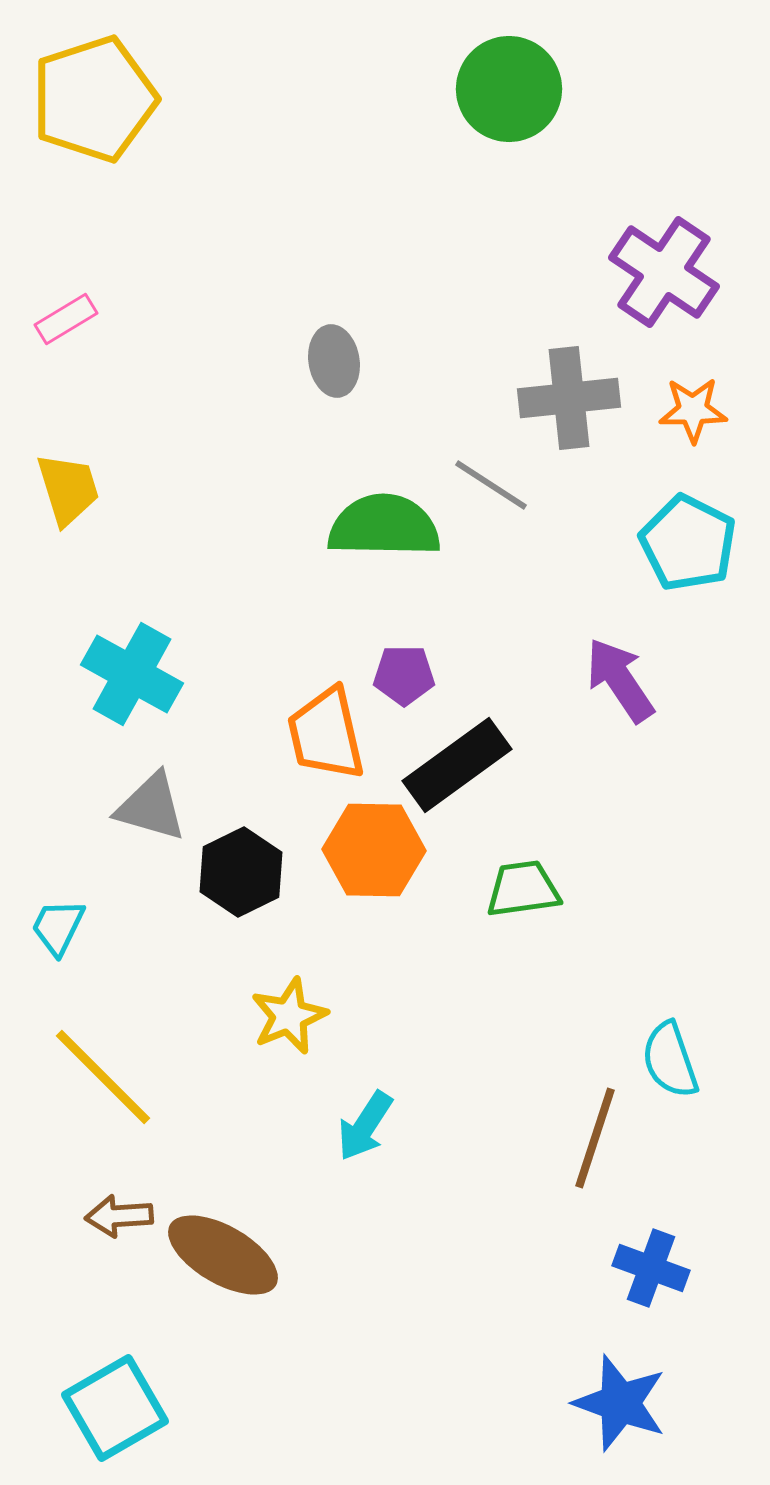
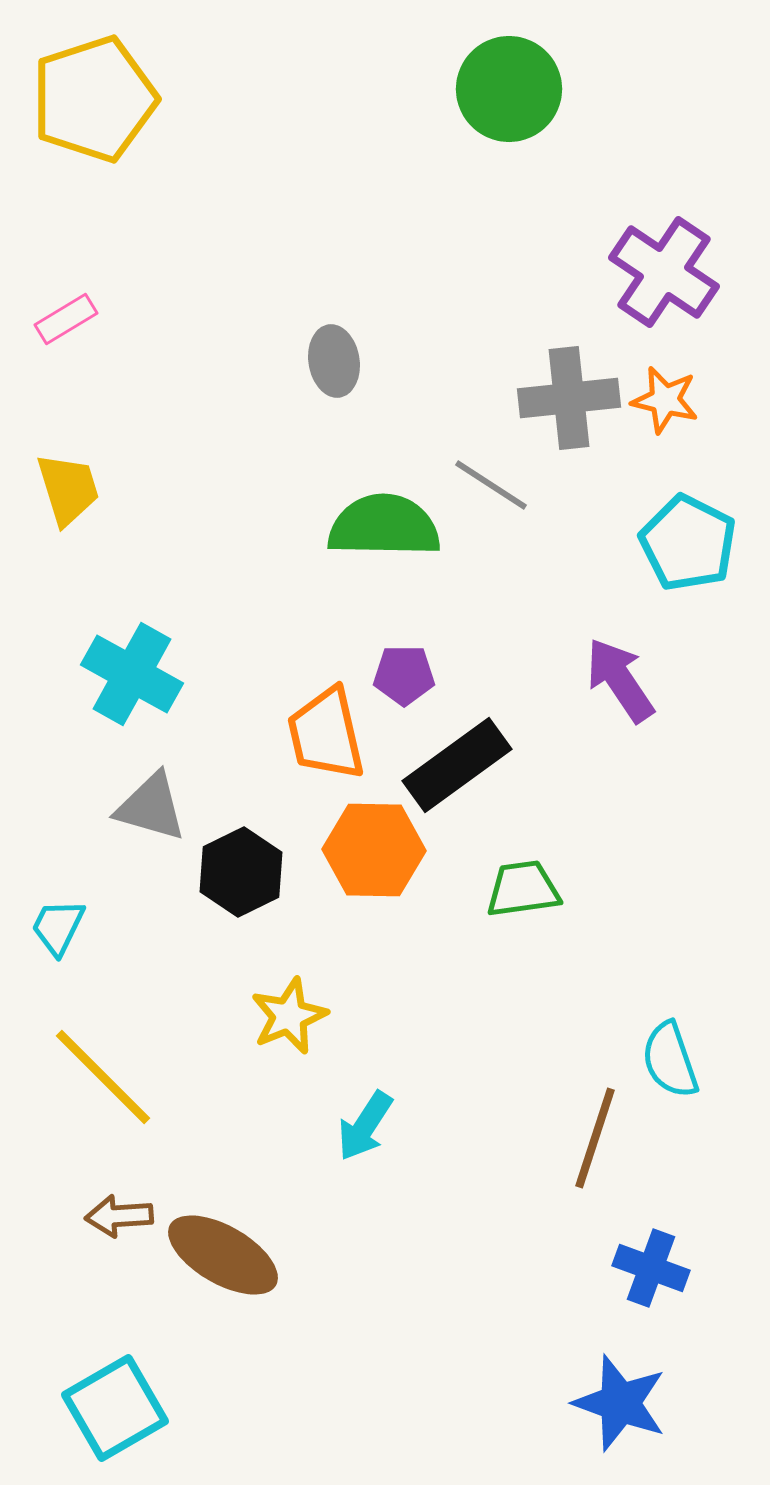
orange star: moved 28 px left, 10 px up; rotated 14 degrees clockwise
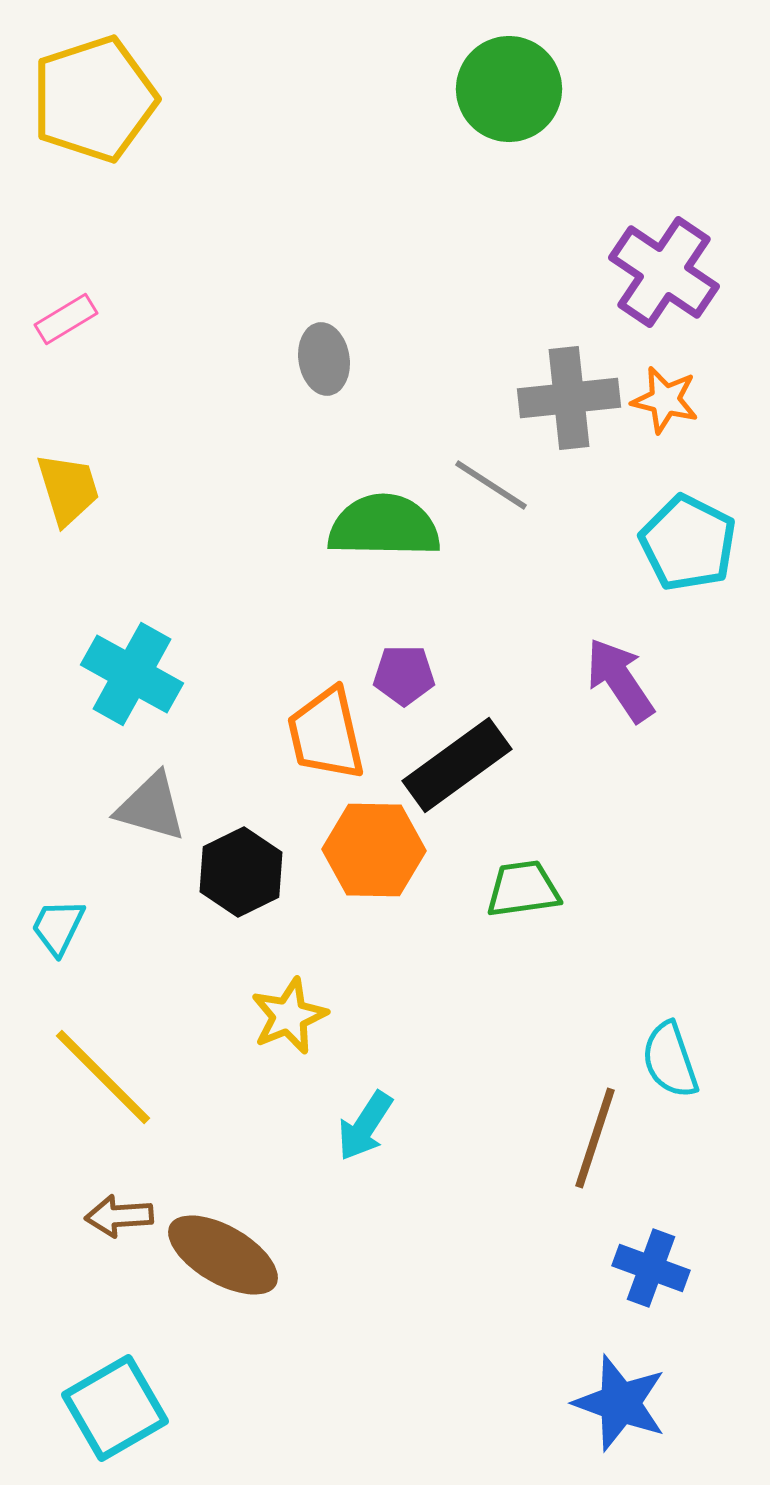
gray ellipse: moved 10 px left, 2 px up
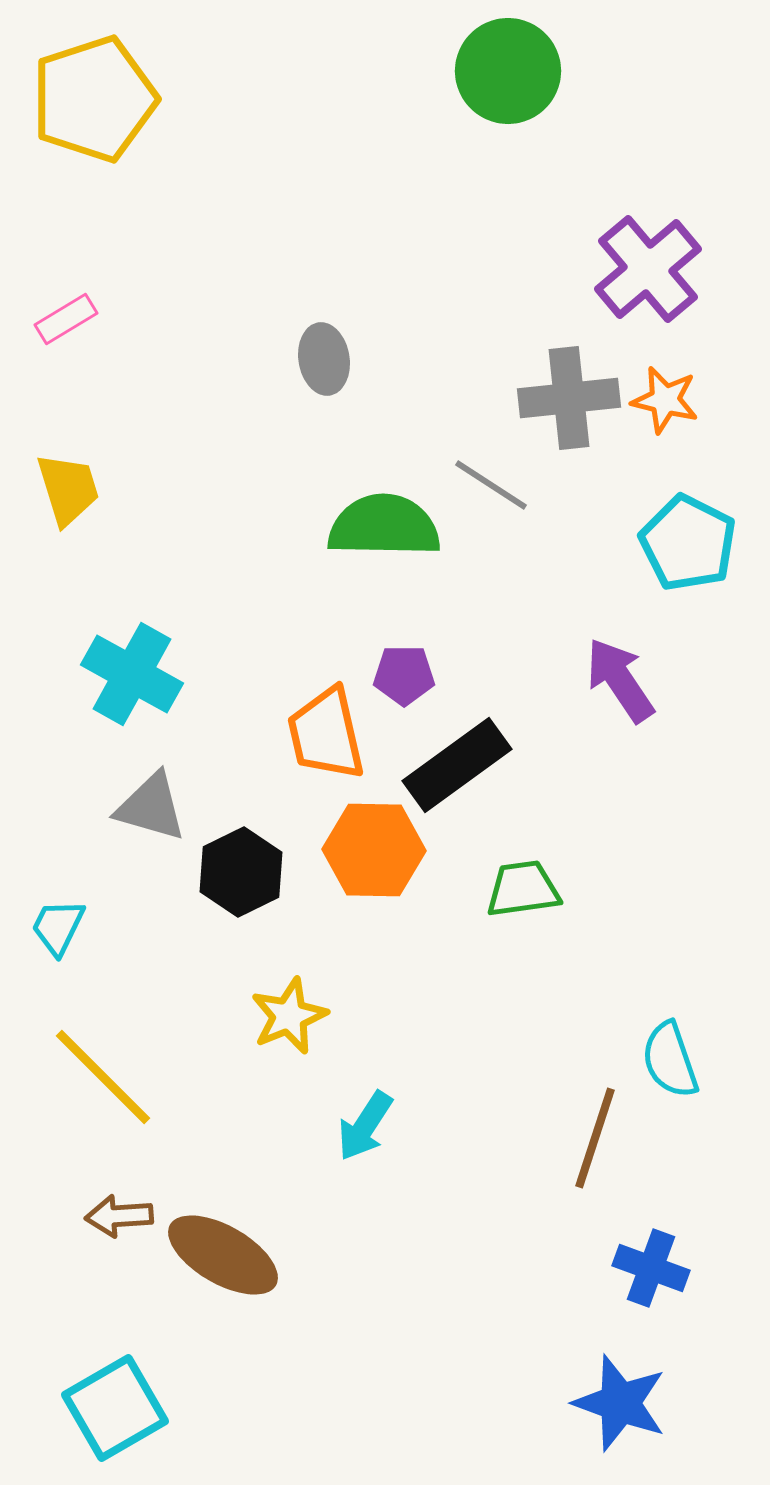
green circle: moved 1 px left, 18 px up
purple cross: moved 16 px left, 3 px up; rotated 16 degrees clockwise
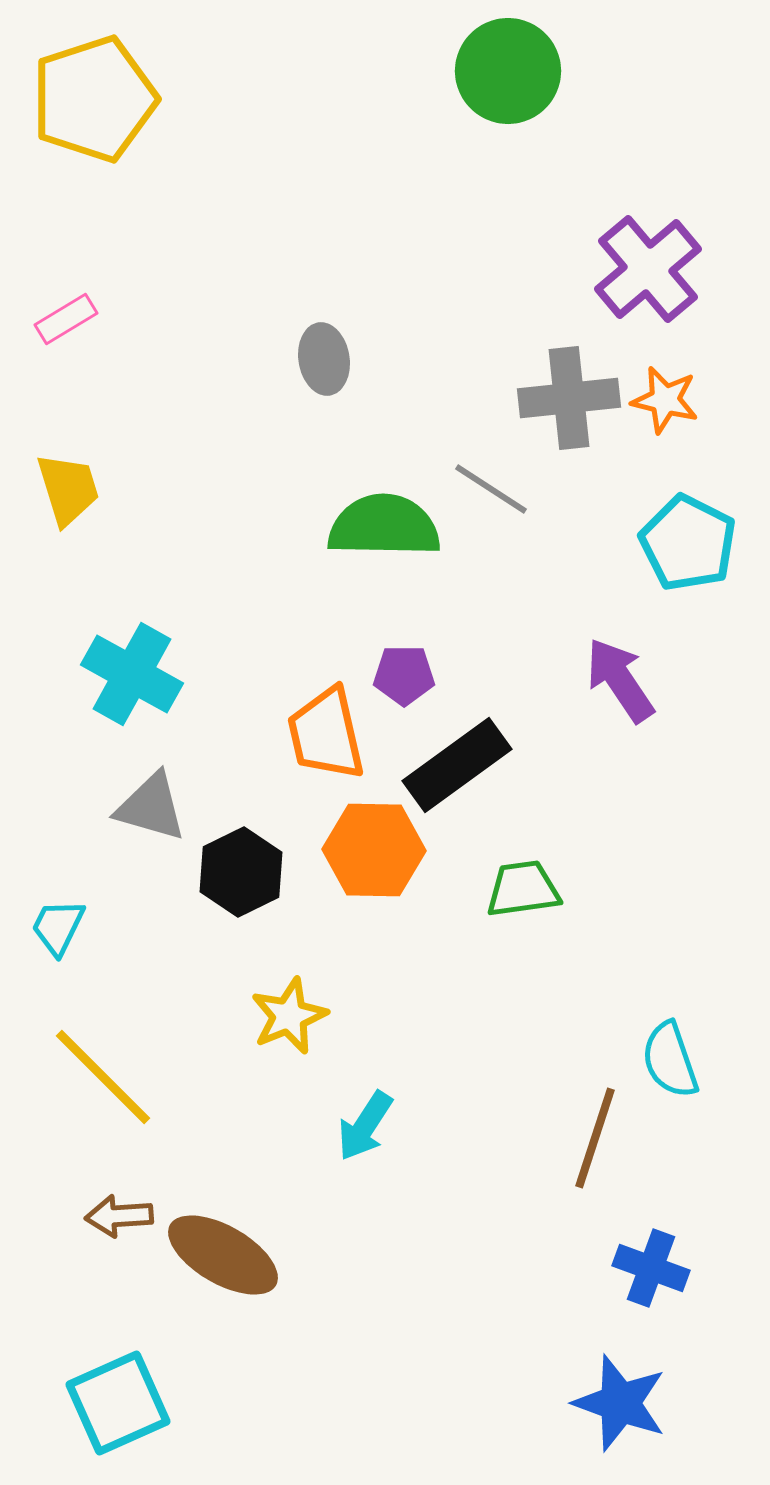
gray line: moved 4 px down
cyan square: moved 3 px right, 5 px up; rotated 6 degrees clockwise
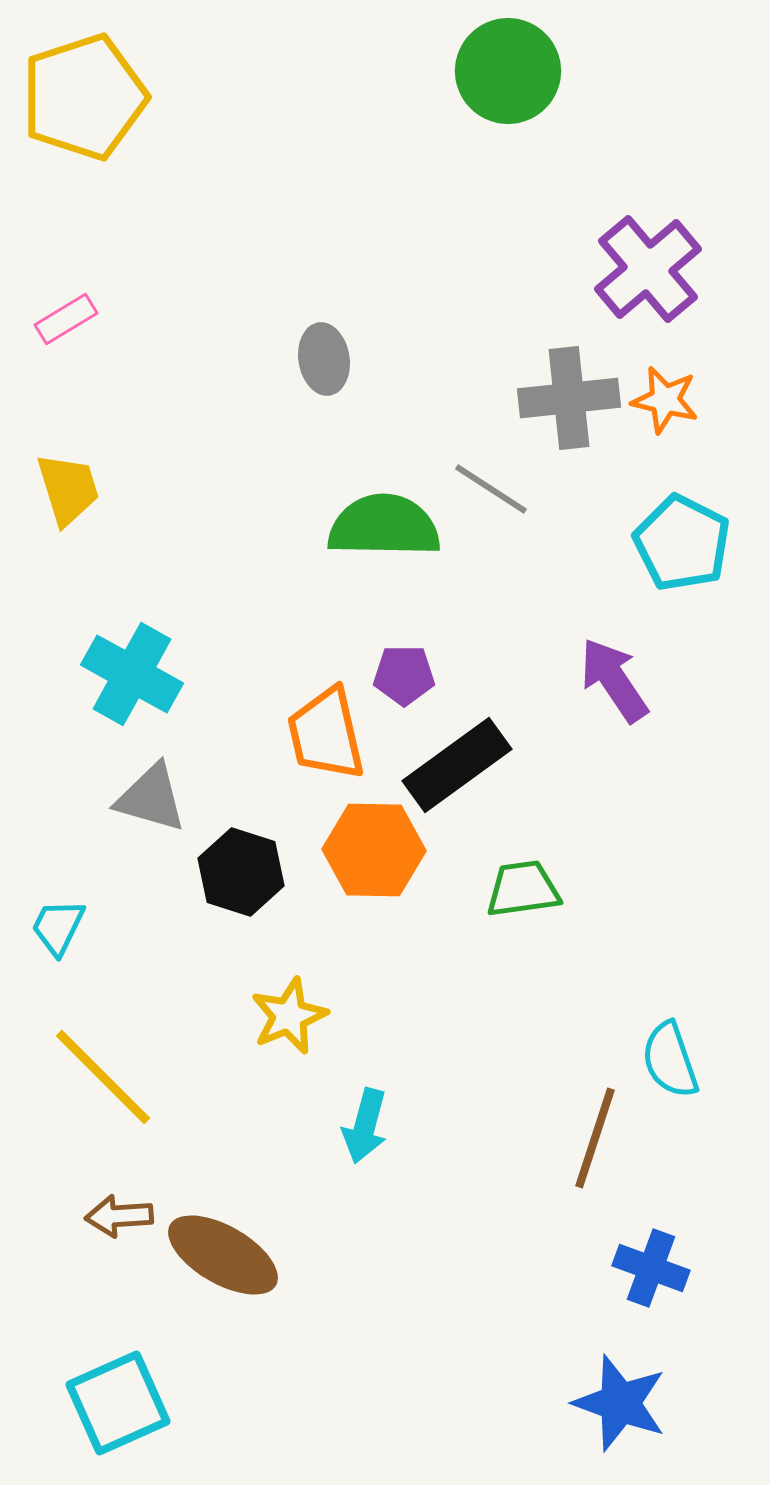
yellow pentagon: moved 10 px left, 2 px up
cyan pentagon: moved 6 px left
purple arrow: moved 6 px left
gray triangle: moved 9 px up
black hexagon: rotated 16 degrees counterclockwise
cyan arrow: rotated 18 degrees counterclockwise
